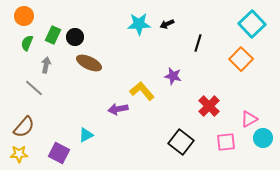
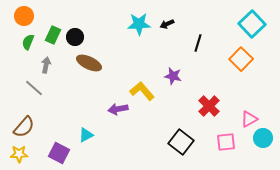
green semicircle: moved 1 px right, 1 px up
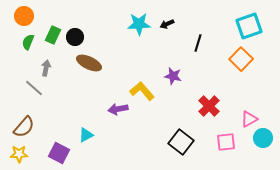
cyan square: moved 3 px left, 2 px down; rotated 24 degrees clockwise
gray arrow: moved 3 px down
